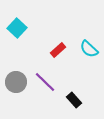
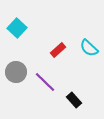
cyan semicircle: moved 1 px up
gray circle: moved 10 px up
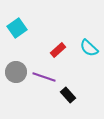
cyan square: rotated 12 degrees clockwise
purple line: moved 1 px left, 5 px up; rotated 25 degrees counterclockwise
black rectangle: moved 6 px left, 5 px up
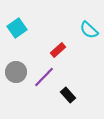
cyan semicircle: moved 18 px up
purple line: rotated 65 degrees counterclockwise
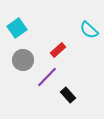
gray circle: moved 7 px right, 12 px up
purple line: moved 3 px right
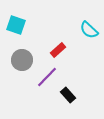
cyan square: moved 1 px left, 3 px up; rotated 36 degrees counterclockwise
gray circle: moved 1 px left
